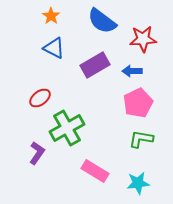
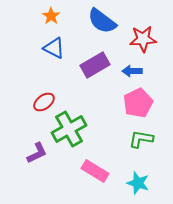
red ellipse: moved 4 px right, 4 px down
green cross: moved 2 px right, 1 px down
purple L-shape: rotated 30 degrees clockwise
cyan star: rotated 25 degrees clockwise
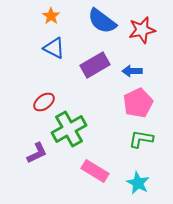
red star: moved 1 px left, 9 px up; rotated 8 degrees counterclockwise
cyan star: rotated 10 degrees clockwise
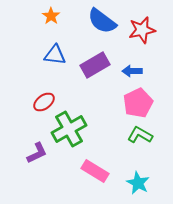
blue triangle: moved 1 px right, 7 px down; rotated 20 degrees counterclockwise
green L-shape: moved 1 px left, 4 px up; rotated 20 degrees clockwise
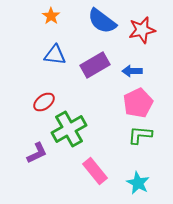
green L-shape: rotated 25 degrees counterclockwise
pink rectangle: rotated 20 degrees clockwise
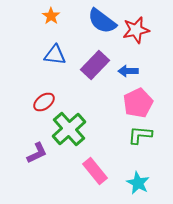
red star: moved 6 px left
purple rectangle: rotated 16 degrees counterclockwise
blue arrow: moved 4 px left
green cross: rotated 12 degrees counterclockwise
